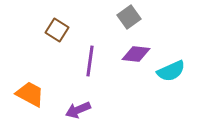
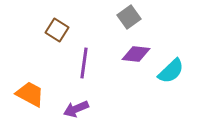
purple line: moved 6 px left, 2 px down
cyan semicircle: rotated 20 degrees counterclockwise
purple arrow: moved 2 px left, 1 px up
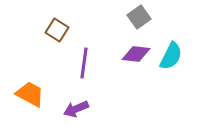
gray square: moved 10 px right
cyan semicircle: moved 15 px up; rotated 20 degrees counterclockwise
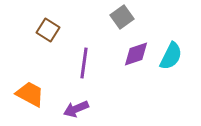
gray square: moved 17 px left
brown square: moved 9 px left
purple diamond: rotated 24 degrees counterclockwise
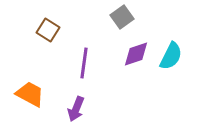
purple arrow: rotated 45 degrees counterclockwise
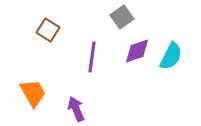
purple diamond: moved 1 px right, 3 px up
purple line: moved 8 px right, 6 px up
orange trapezoid: moved 3 px right, 1 px up; rotated 32 degrees clockwise
purple arrow: rotated 135 degrees clockwise
